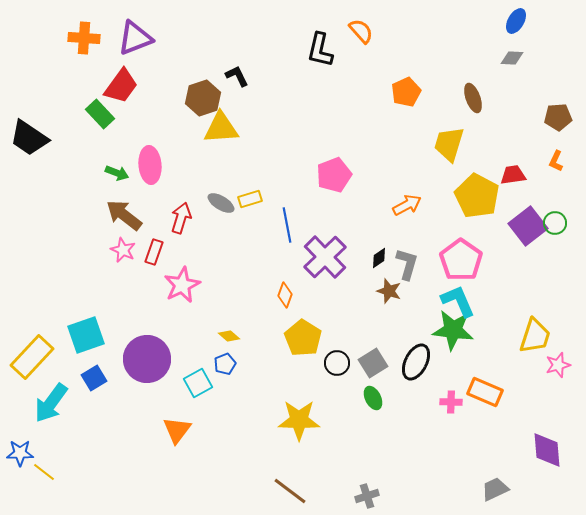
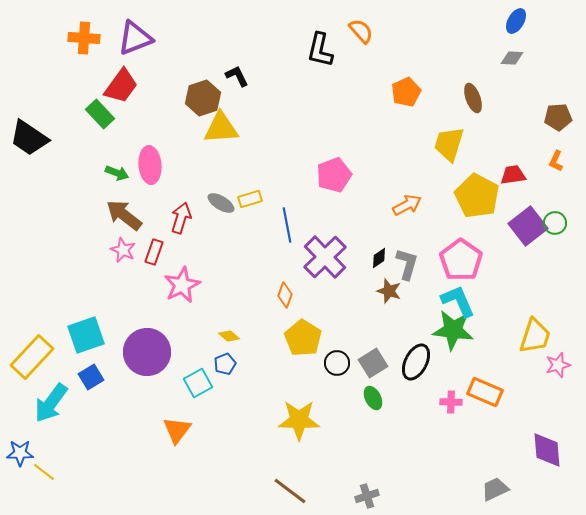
purple circle at (147, 359): moved 7 px up
blue square at (94, 378): moved 3 px left, 1 px up
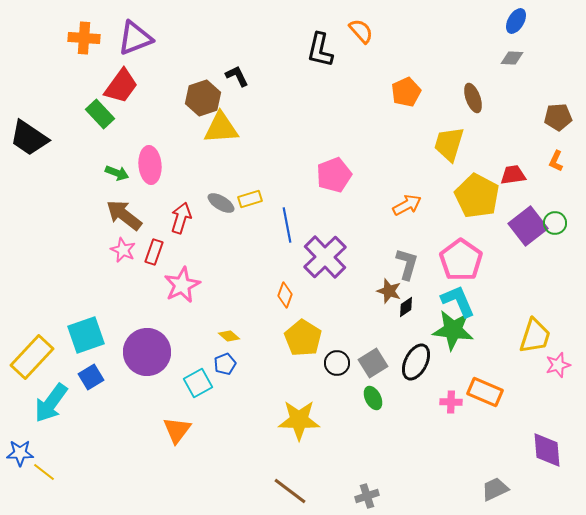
black diamond at (379, 258): moved 27 px right, 49 px down
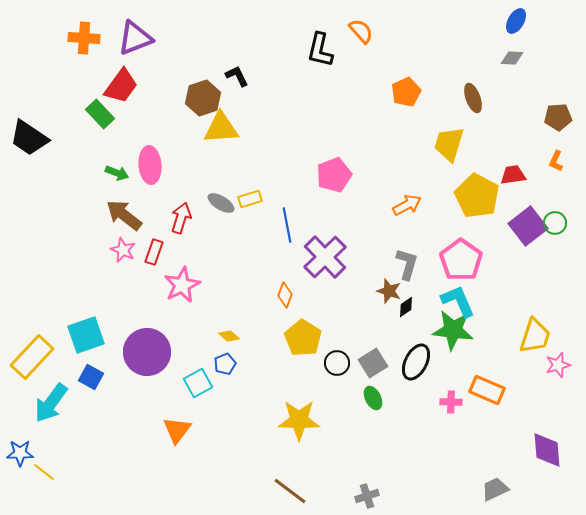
blue square at (91, 377): rotated 30 degrees counterclockwise
orange rectangle at (485, 392): moved 2 px right, 2 px up
